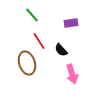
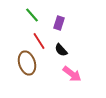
purple rectangle: moved 12 px left; rotated 64 degrees counterclockwise
pink arrow: rotated 36 degrees counterclockwise
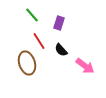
pink arrow: moved 13 px right, 8 px up
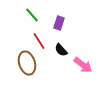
pink arrow: moved 2 px left, 1 px up
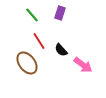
purple rectangle: moved 1 px right, 10 px up
brown ellipse: rotated 20 degrees counterclockwise
